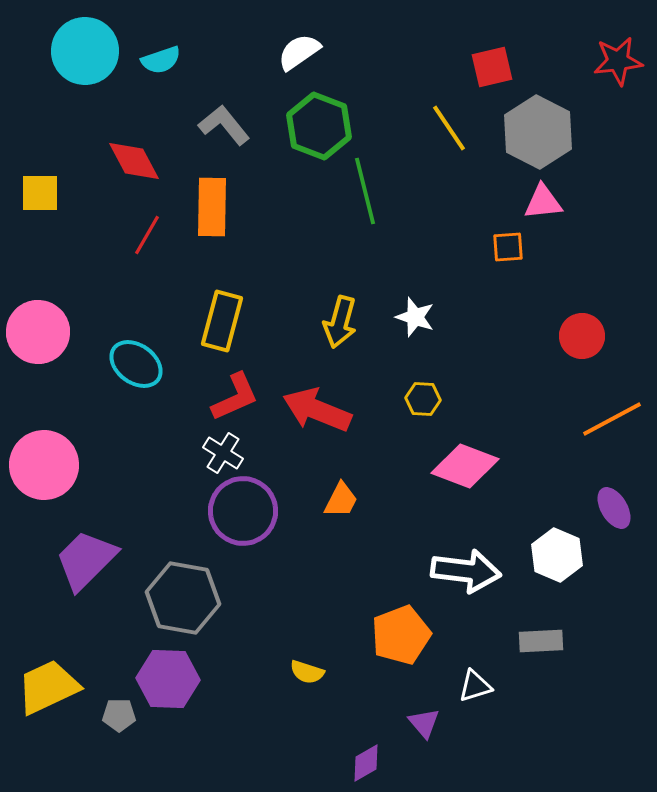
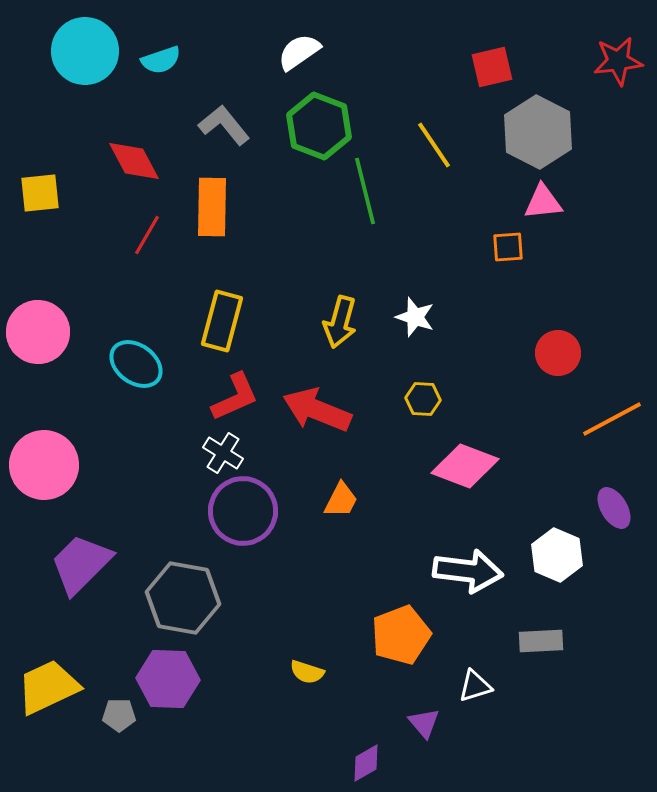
yellow line at (449, 128): moved 15 px left, 17 px down
yellow square at (40, 193): rotated 6 degrees counterclockwise
red circle at (582, 336): moved 24 px left, 17 px down
purple trapezoid at (86, 560): moved 5 px left, 4 px down
white arrow at (466, 571): moved 2 px right
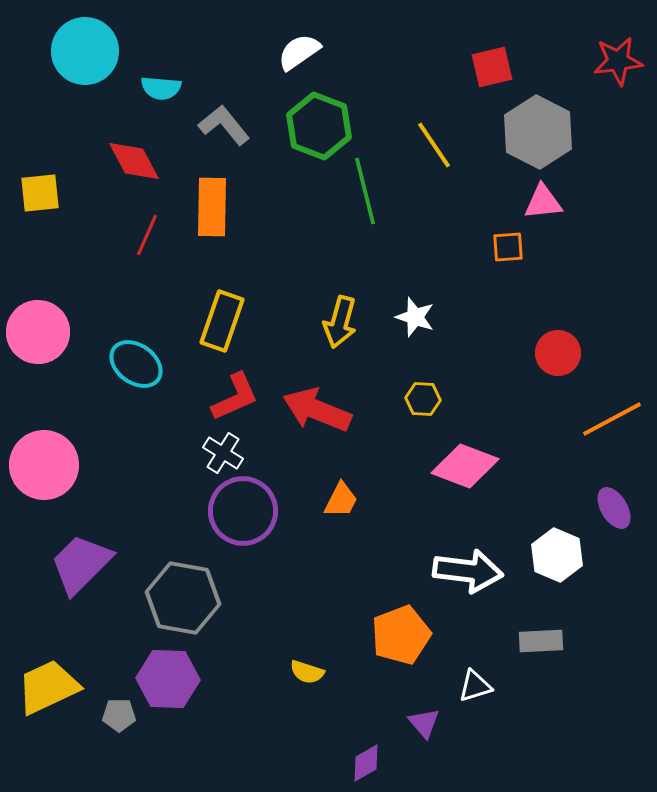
cyan semicircle at (161, 60): moved 28 px down; rotated 24 degrees clockwise
red line at (147, 235): rotated 6 degrees counterclockwise
yellow rectangle at (222, 321): rotated 4 degrees clockwise
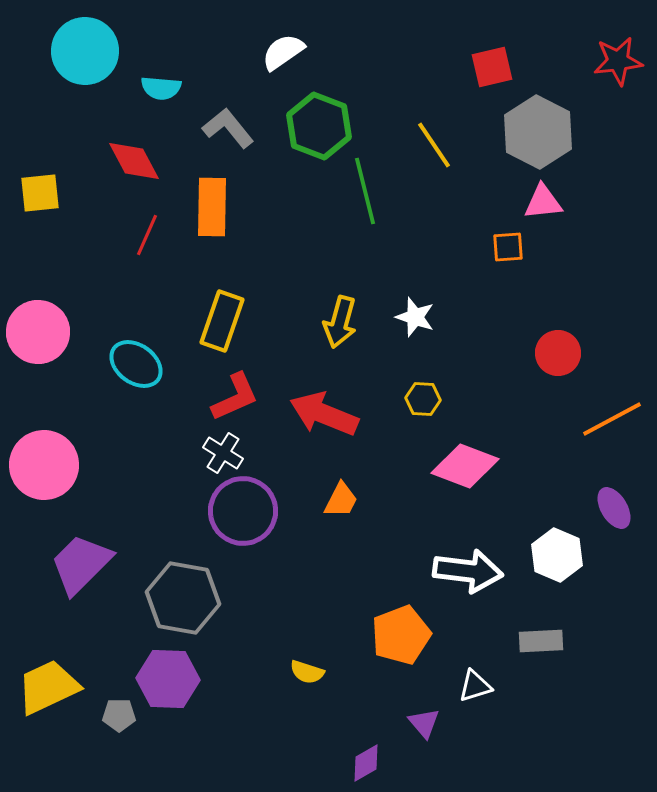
white semicircle at (299, 52): moved 16 px left
gray L-shape at (224, 125): moved 4 px right, 3 px down
red arrow at (317, 410): moved 7 px right, 4 px down
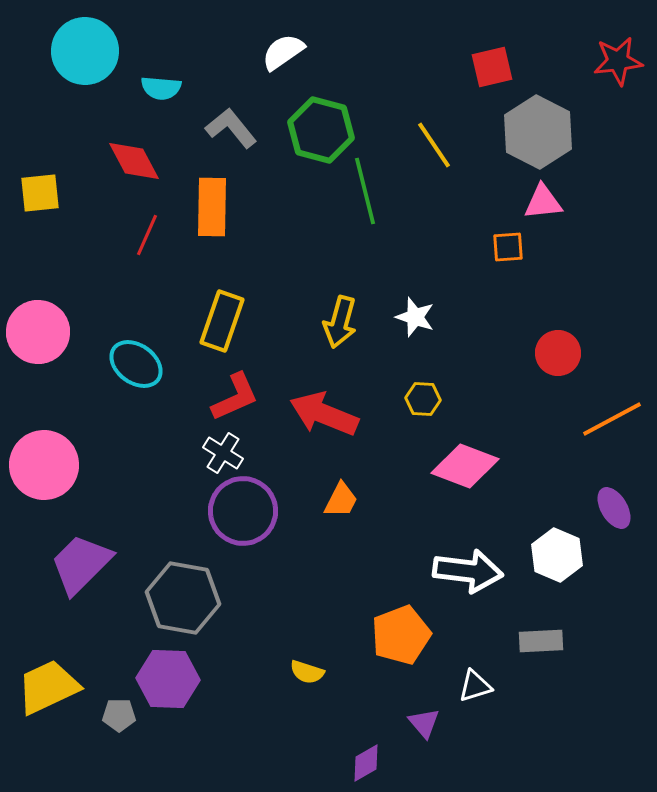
green hexagon at (319, 126): moved 2 px right, 4 px down; rotated 6 degrees counterclockwise
gray L-shape at (228, 128): moved 3 px right
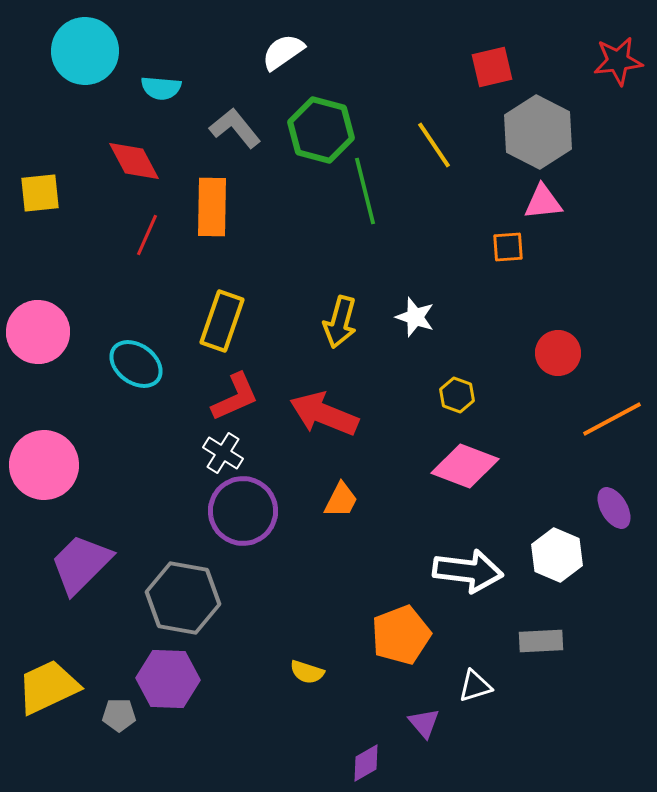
gray L-shape at (231, 128): moved 4 px right
yellow hexagon at (423, 399): moved 34 px right, 4 px up; rotated 16 degrees clockwise
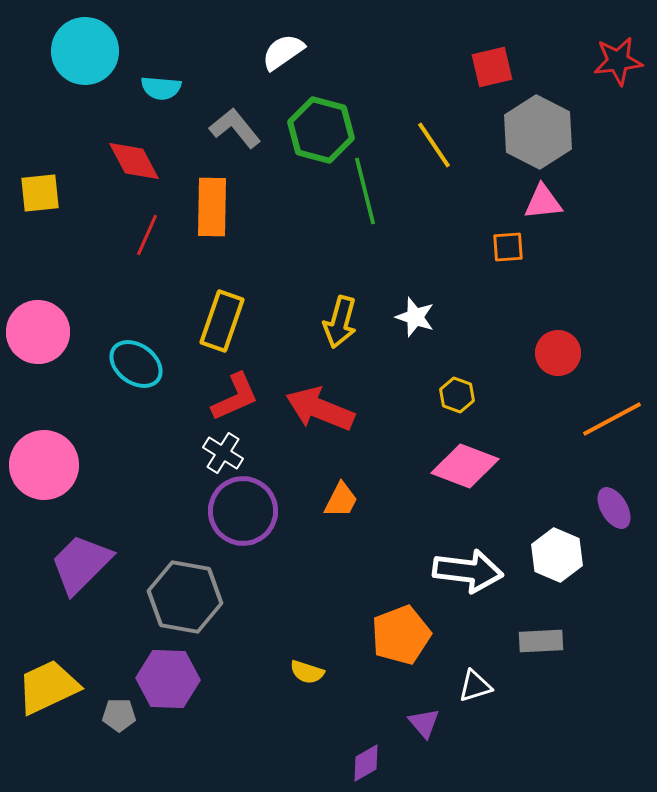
red arrow at (324, 414): moved 4 px left, 5 px up
gray hexagon at (183, 598): moved 2 px right, 1 px up
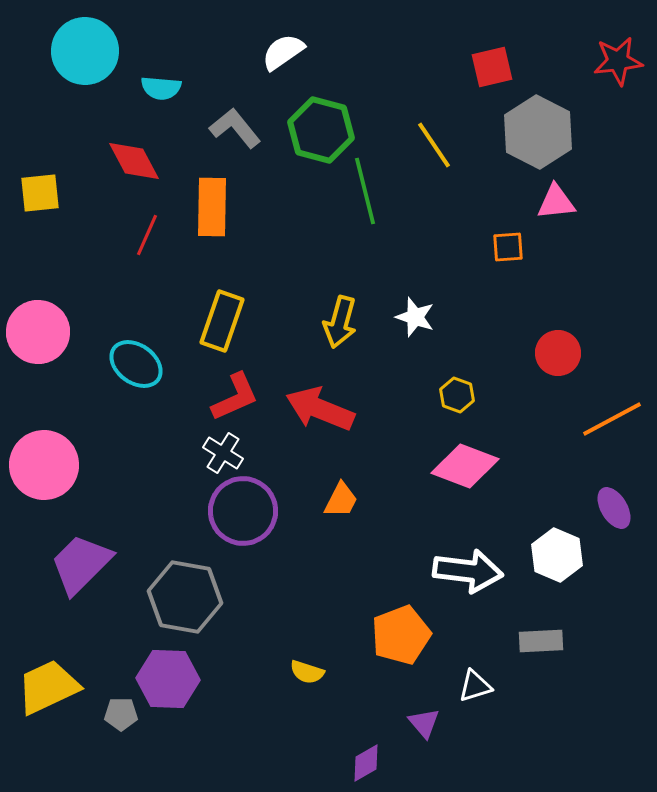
pink triangle at (543, 202): moved 13 px right
gray pentagon at (119, 715): moved 2 px right, 1 px up
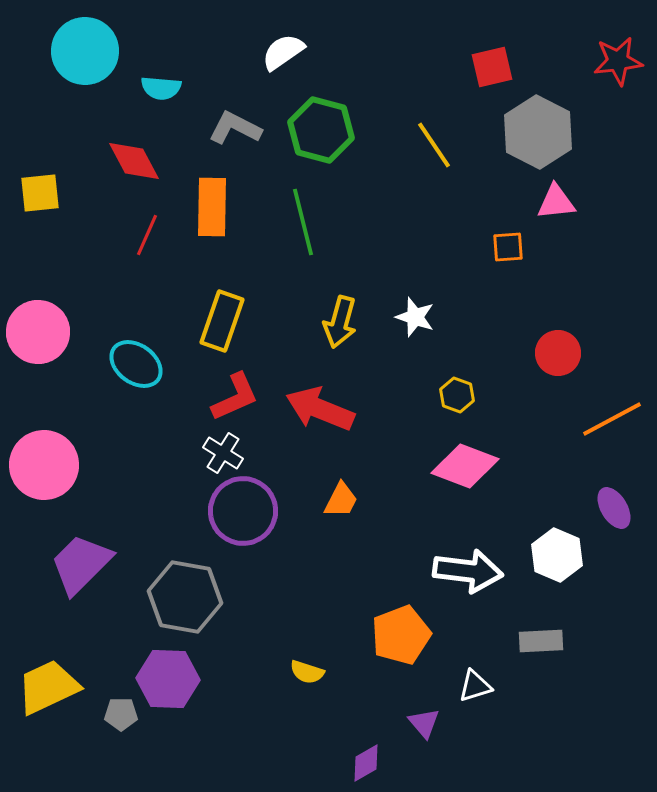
gray L-shape at (235, 128): rotated 24 degrees counterclockwise
green line at (365, 191): moved 62 px left, 31 px down
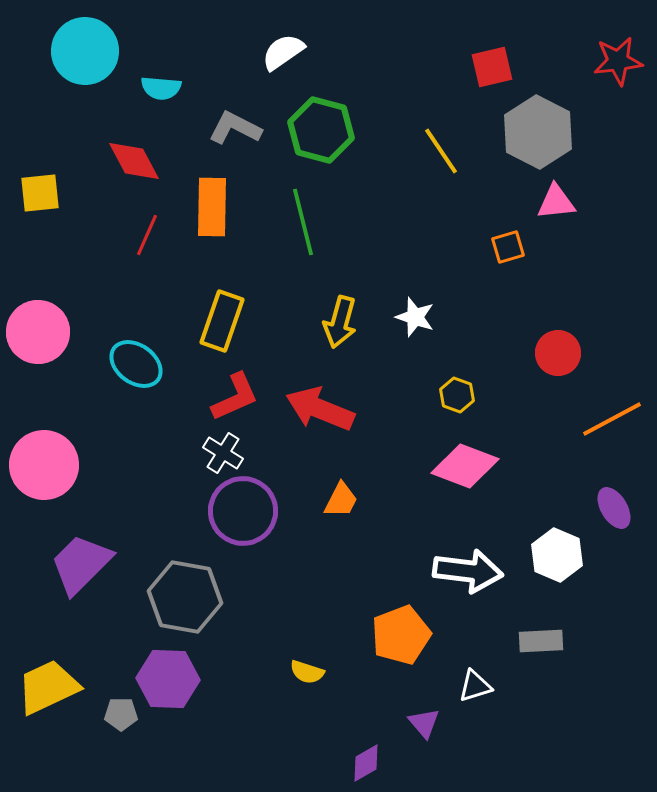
yellow line at (434, 145): moved 7 px right, 6 px down
orange square at (508, 247): rotated 12 degrees counterclockwise
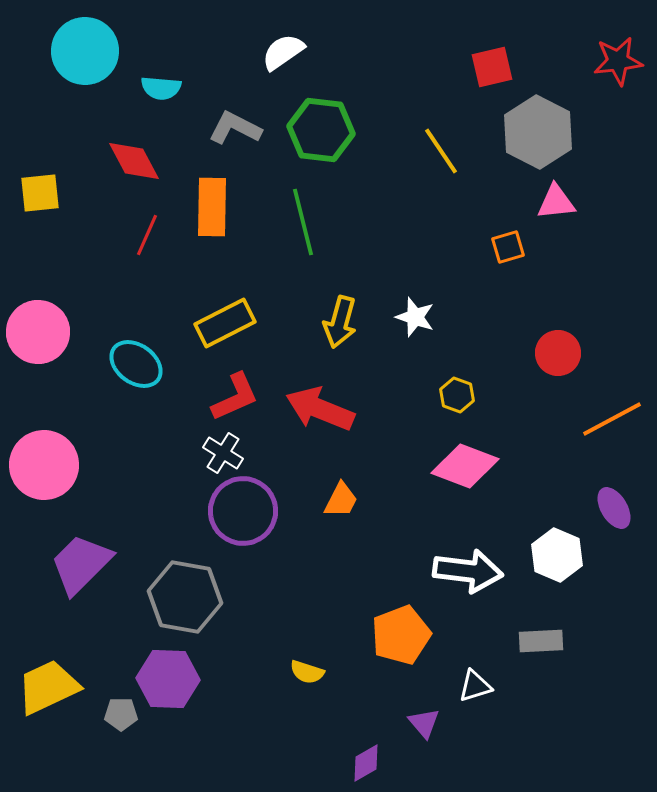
green hexagon at (321, 130): rotated 8 degrees counterclockwise
yellow rectangle at (222, 321): moved 3 px right, 2 px down; rotated 44 degrees clockwise
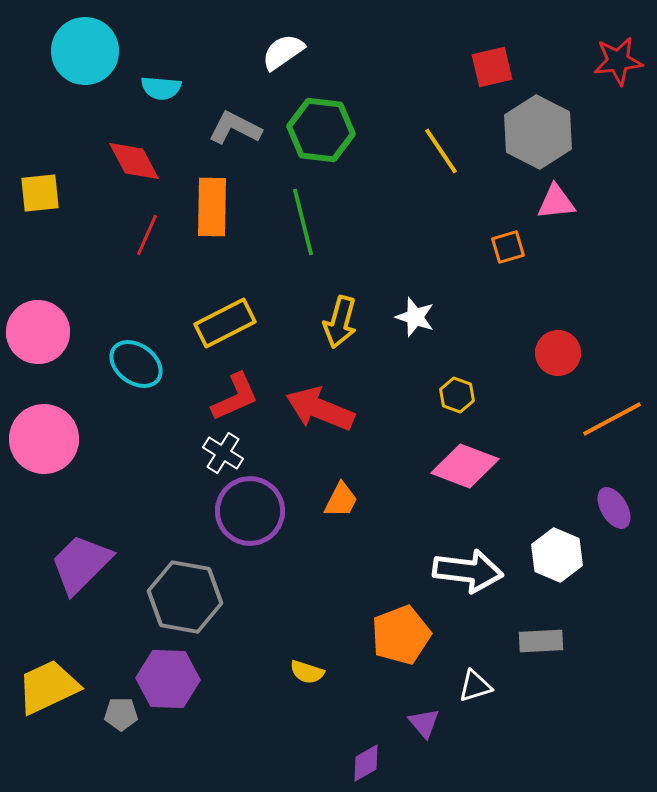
pink circle at (44, 465): moved 26 px up
purple circle at (243, 511): moved 7 px right
